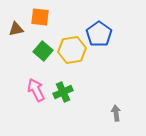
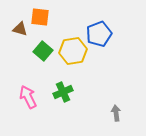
brown triangle: moved 4 px right; rotated 28 degrees clockwise
blue pentagon: rotated 15 degrees clockwise
yellow hexagon: moved 1 px right, 1 px down
pink arrow: moved 8 px left, 7 px down
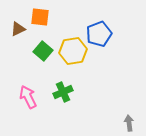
brown triangle: moved 2 px left; rotated 42 degrees counterclockwise
gray arrow: moved 13 px right, 10 px down
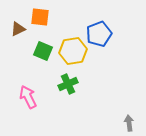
green square: rotated 18 degrees counterclockwise
green cross: moved 5 px right, 8 px up
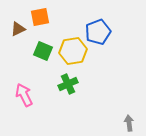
orange square: rotated 18 degrees counterclockwise
blue pentagon: moved 1 px left, 2 px up
pink arrow: moved 4 px left, 2 px up
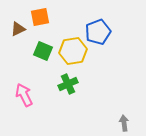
gray arrow: moved 5 px left
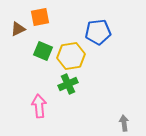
blue pentagon: rotated 15 degrees clockwise
yellow hexagon: moved 2 px left, 5 px down
pink arrow: moved 15 px right, 11 px down; rotated 20 degrees clockwise
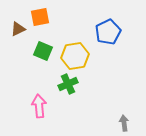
blue pentagon: moved 10 px right; rotated 20 degrees counterclockwise
yellow hexagon: moved 4 px right
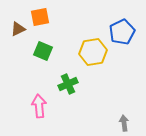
blue pentagon: moved 14 px right
yellow hexagon: moved 18 px right, 4 px up
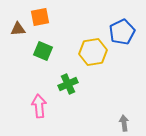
brown triangle: rotated 21 degrees clockwise
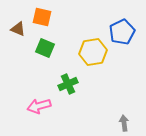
orange square: moved 2 px right; rotated 24 degrees clockwise
brown triangle: rotated 28 degrees clockwise
green square: moved 2 px right, 3 px up
pink arrow: rotated 100 degrees counterclockwise
